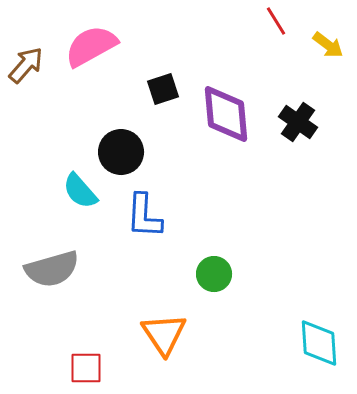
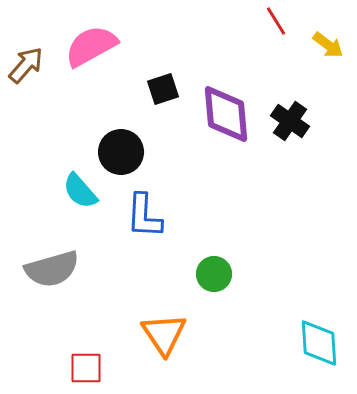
black cross: moved 8 px left, 1 px up
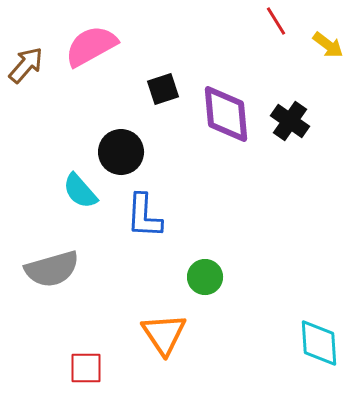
green circle: moved 9 px left, 3 px down
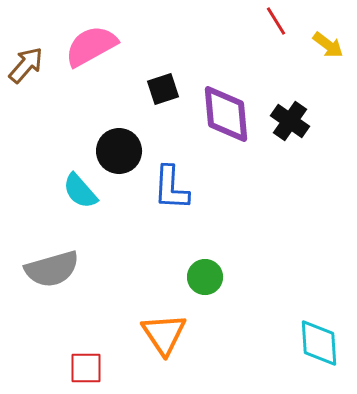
black circle: moved 2 px left, 1 px up
blue L-shape: moved 27 px right, 28 px up
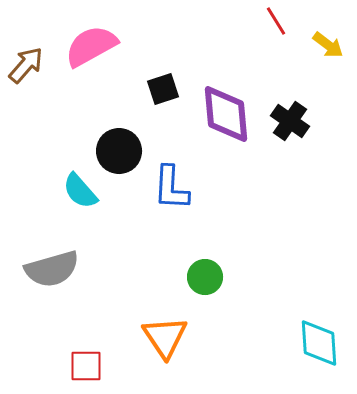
orange triangle: moved 1 px right, 3 px down
red square: moved 2 px up
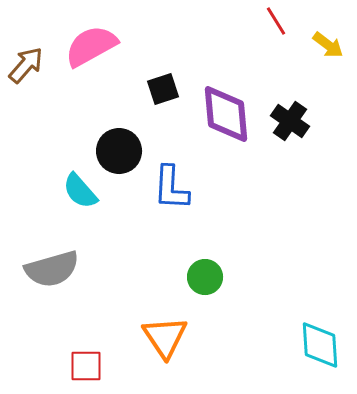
cyan diamond: moved 1 px right, 2 px down
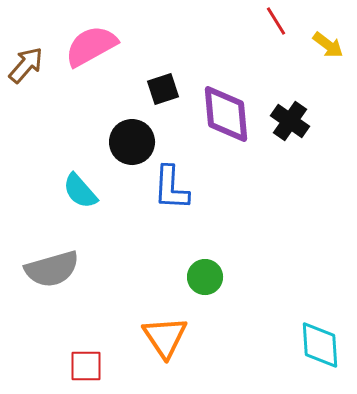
black circle: moved 13 px right, 9 px up
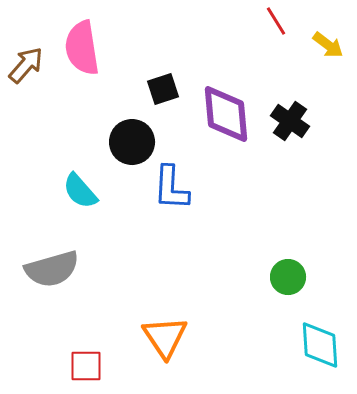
pink semicircle: moved 9 px left, 2 px down; rotated 70 degrees counterclockwise
green circle: moved 83 px right
